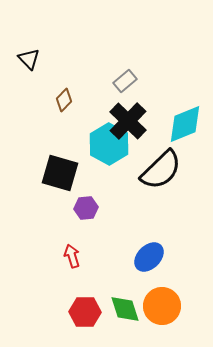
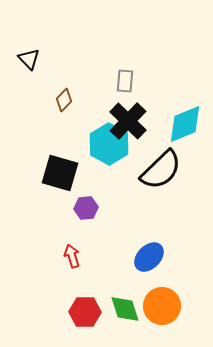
gray rectangle: rotated 45 degrees counterclockwise
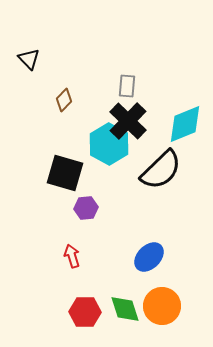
gray rectangle: moved 2 px right, 5 px down
black square: moved 5 px right
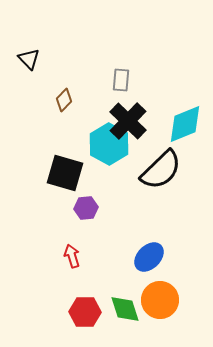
gray rectangle: moved 6 px left, 6 px up
orange circle: moved 2 px left, 6 px up
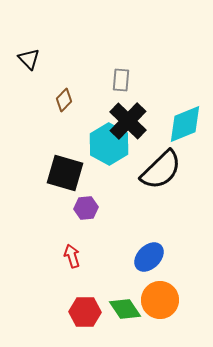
green diamond: rotated 16 degrees counterclockwise
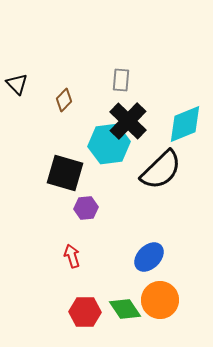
black triangle: moved 12 px left, 25 px down
cyan hexagon: rotated 24 degrees clockwise
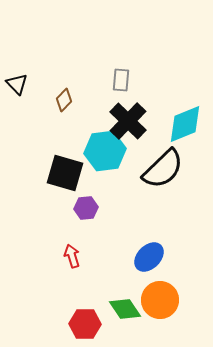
cyan hexagon: moved 4 px left, 7 px down
black semicircle: moved 2 px right, 1 px up
red hexagon: moved 12 px down
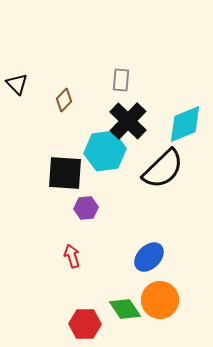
black square: rotated 12 degrees counterclockwise
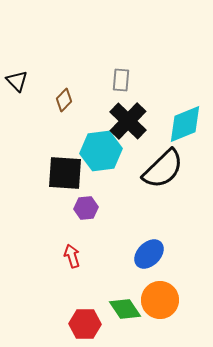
black triangle: moved 3 px up
cyan hexagon: moved 4 px left
blue ellipse: moved 3 px up
